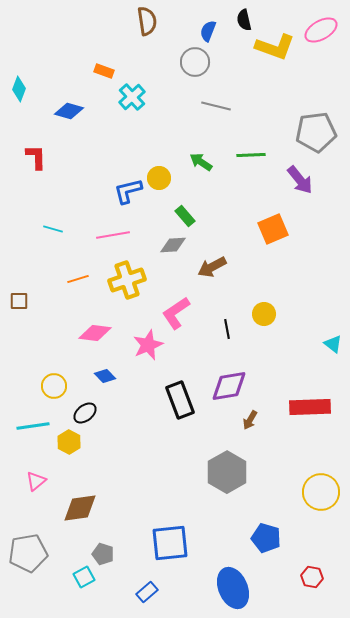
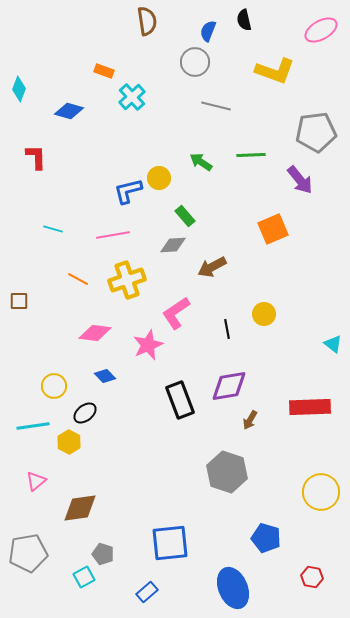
yellow L-shape at (275, 47): moved 24 px down
orange line at (78, 279): rotated 45 degrees clockwise
gray hexagon at (227, 472): rotated 12 degrees counterclockwise
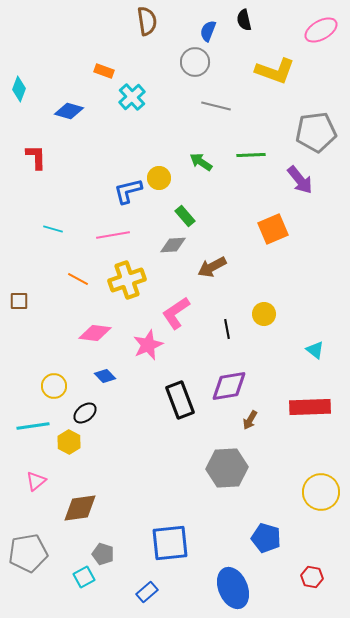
cyan triangle at (333, 344): moved 18 px left, 6 px down
gray hexagon at (227, 472): moved 4 px up; rotated 21 degrees counterclockwise
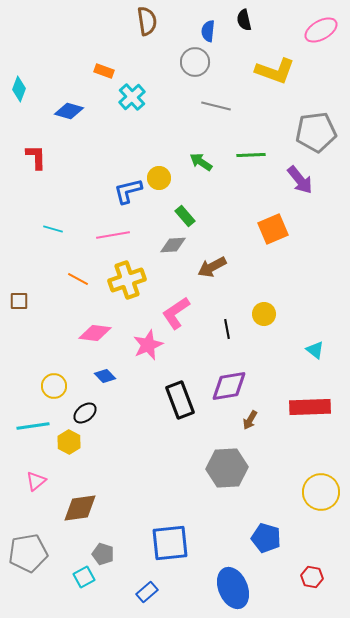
blue semicircle at (208, 31): rotated 15 degrees counterclockwise
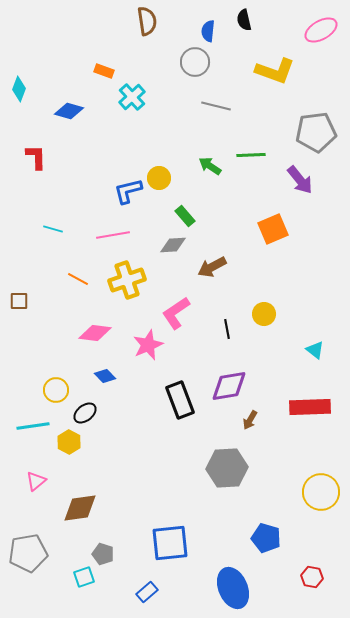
green arrow at (201, 162): moved 9 px right, 4 px down
yellow circle at (54, 386): moved 2 px right, 4 px down
cyan square at (84, 577): rotated 10 degrees clockwise
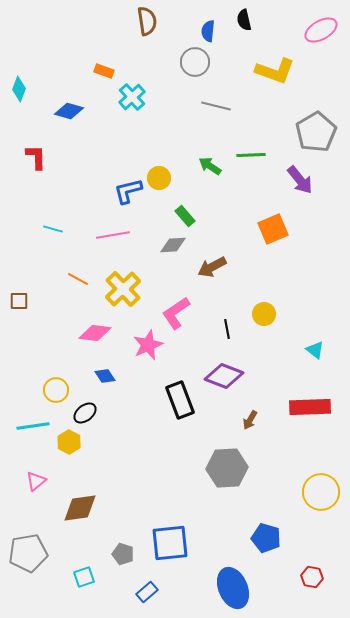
gray pentagon at (316, 132): rotated 24 degrees counterclockwise
yellow cross at (127, 280): moved 4 px left, 9 px down; rotated 24 degrees counterclockwise
blue diamond at (105, 376): rotated 10 degrees clockwise
purple diamond at (229, 386): moved 5 px left, 10 px up; rotated 30 degrees clockwise
gray pentagon at (103, 554): moved 20 px right
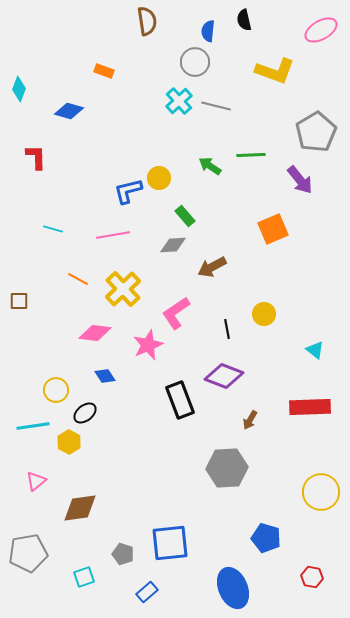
cyan cross at (132, 97): moved 47 px right, 4 px down
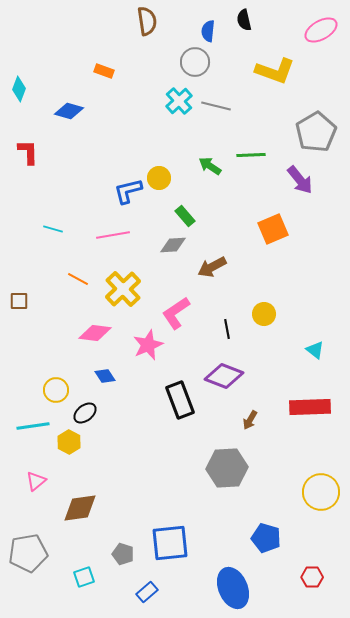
red L-shape at (36, 157): moved 8 px left, 5 px up
red hexagon at (312, 577): rotated 10 degrees counterclockwise
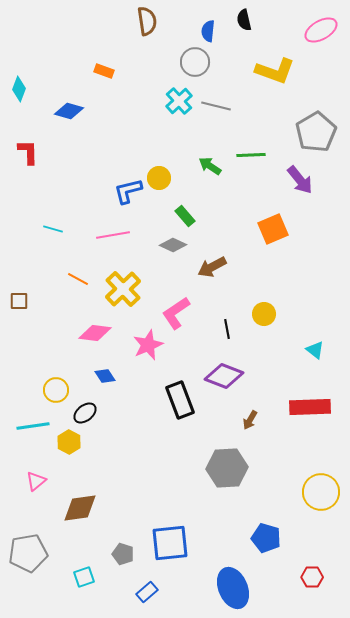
gray diamond at (173, 245): rotated 28 degrees clockwise
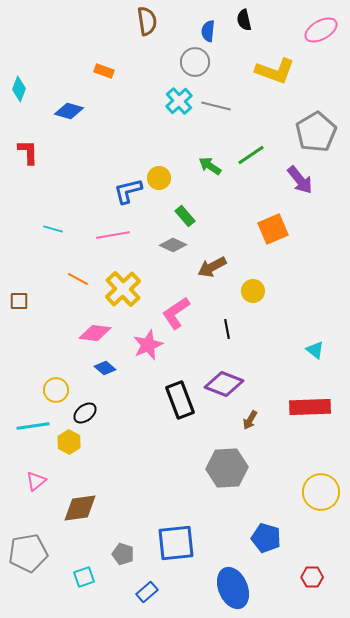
green line at (251, 155): rotated 32 degrees counterclockwise
yellow circle at (264, 314): moved 11 px left, 23 px up
blue diamond at (105, 376): moved 8 px up; rotated 15 degrees counterclockwise
purple diamond at (224, 376): moved 8 px down
blue square at (170, 543): moved 6 px right
